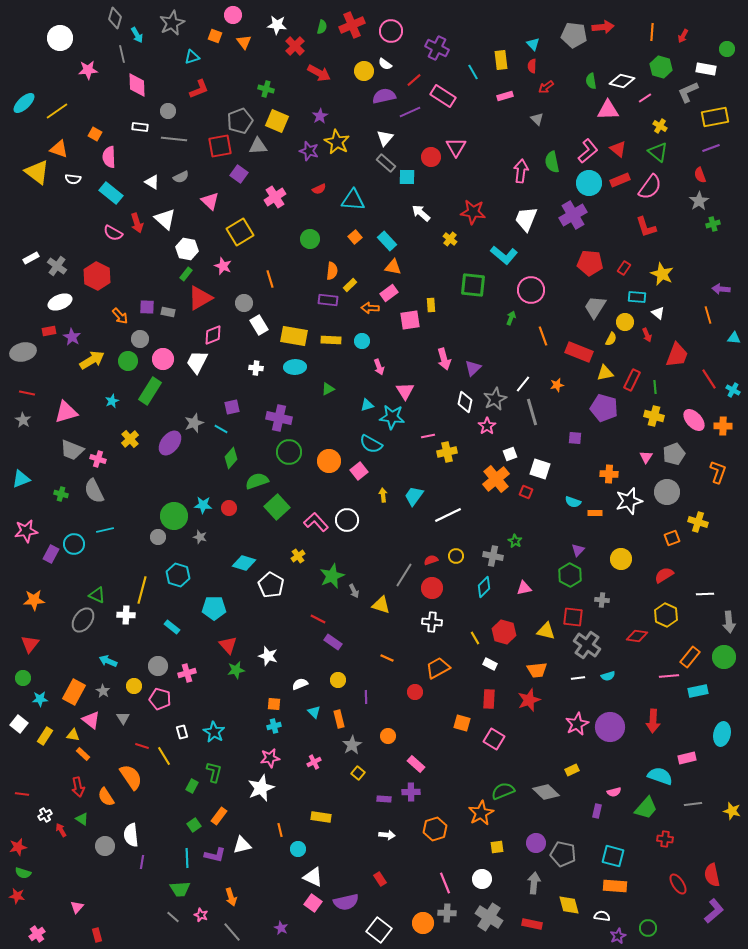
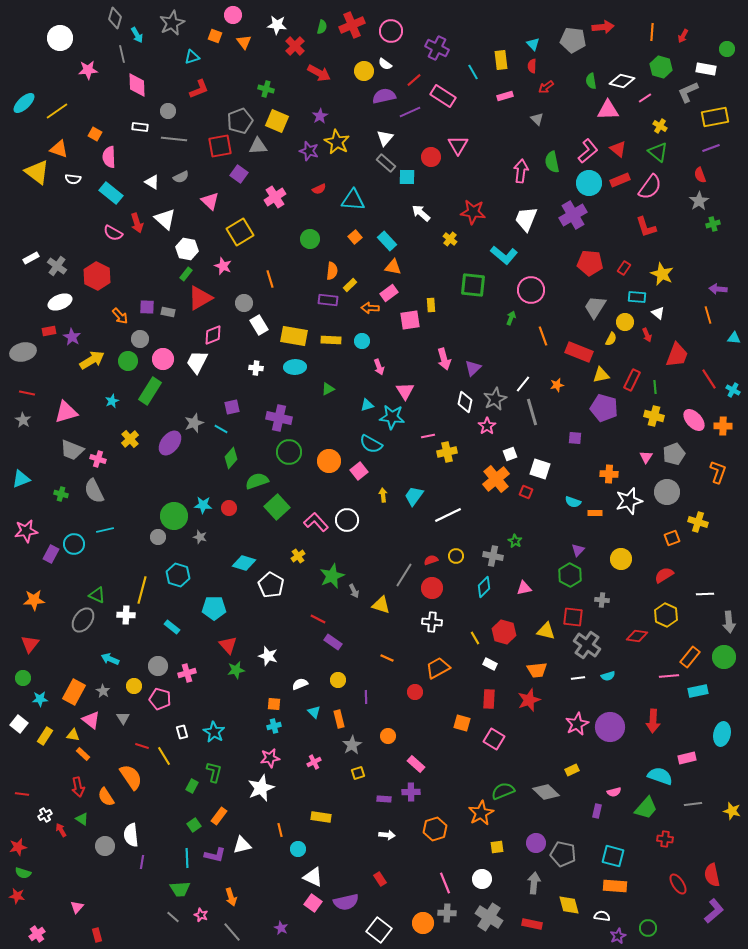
gray pentagon at (574, 35): moved 1 px left, 5 px down
pink triangle at (456, 147): moved 2 px right, 2 px up
purple arrow at (721, 289): moved 3 px left
yellow triangle at (605, 373): moved 4 px left, 2 px down
cyan arrow at (108, 661): moved 2 px right, 2 px up
yellow square at (358, 773): rotated 32 degrees clockwise
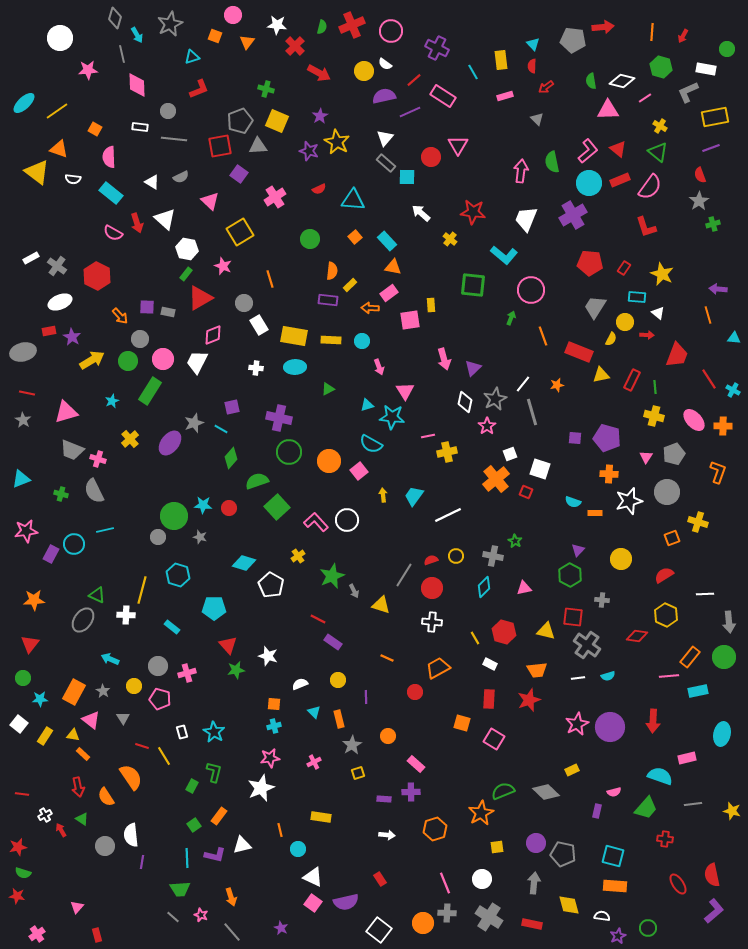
gray star at (172, 23): moved 2 px left, 1 px down
orange triangle at (244, 42): moved 3 px right; rotated 14 degrees clockwise
orange square at (95, 134): moved 5 px up
red arrow at (647, 335): rotated 64 degrees counterclockwise
purple pentagon at (604, 408): moved 3 px right, 30 px down
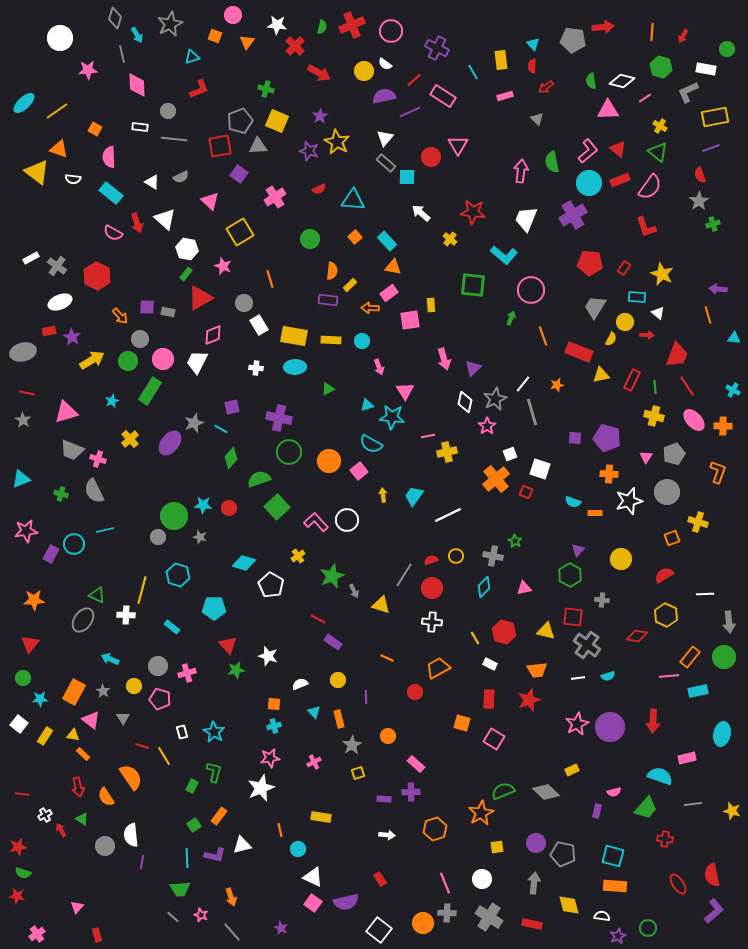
red line at (709, 379): moved 22 px left, 7 px down
green semicircle at (257, 481): moved 2 px right, 2 px up
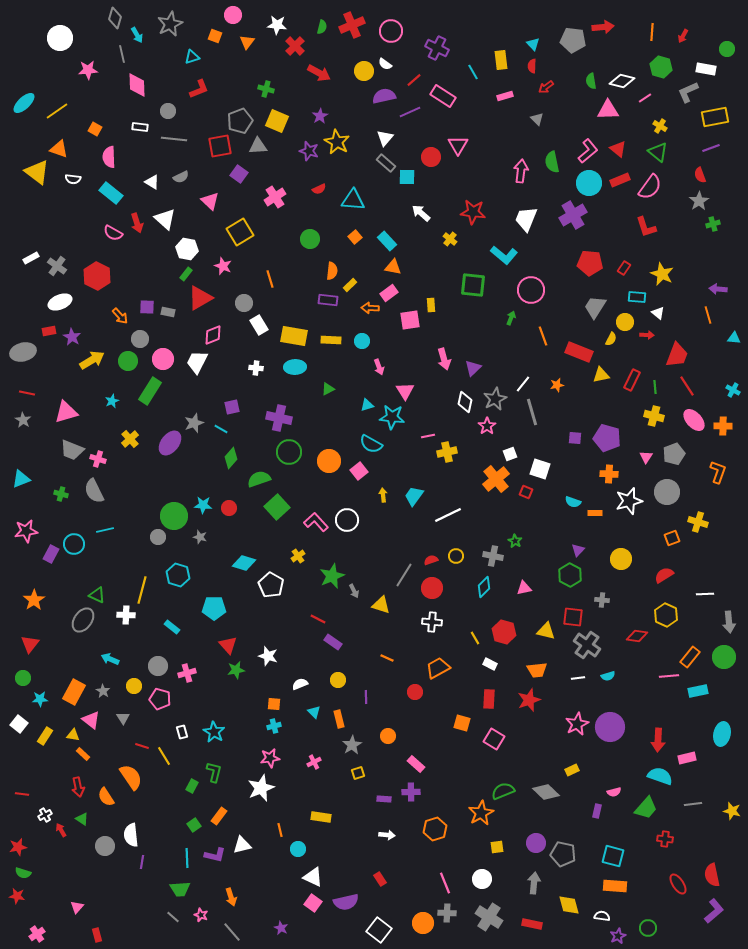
orange star at (34, 600): rotated 30 degrees counterclockwise
red arrow at (653, 721): moved 5 px right, 19 px down
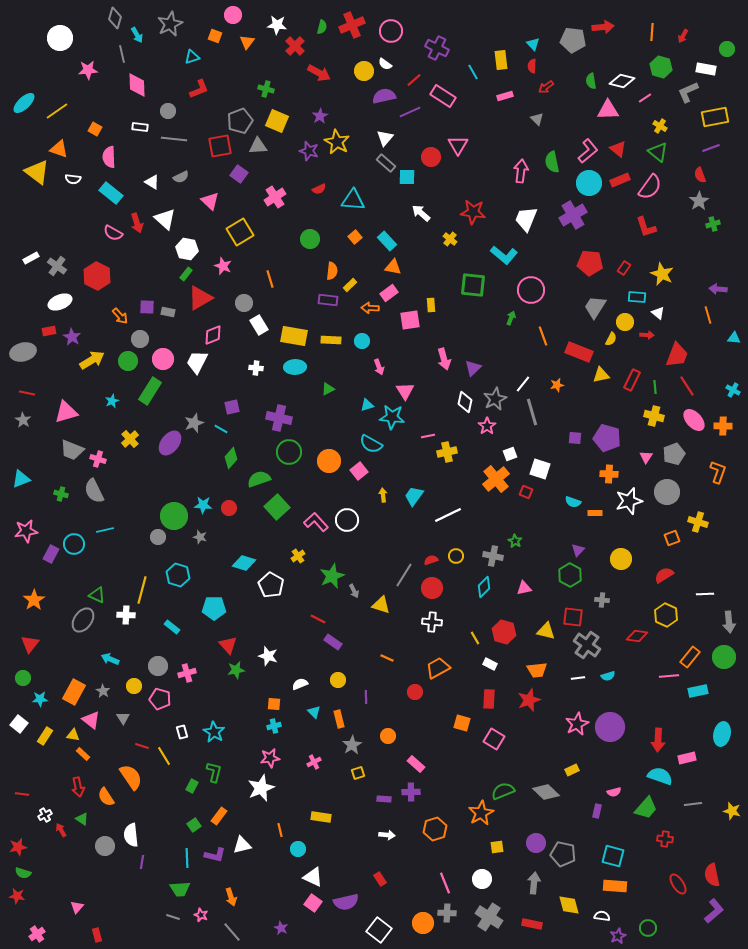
gray line at (173, 917): rotated 24 degrees counterclockwise
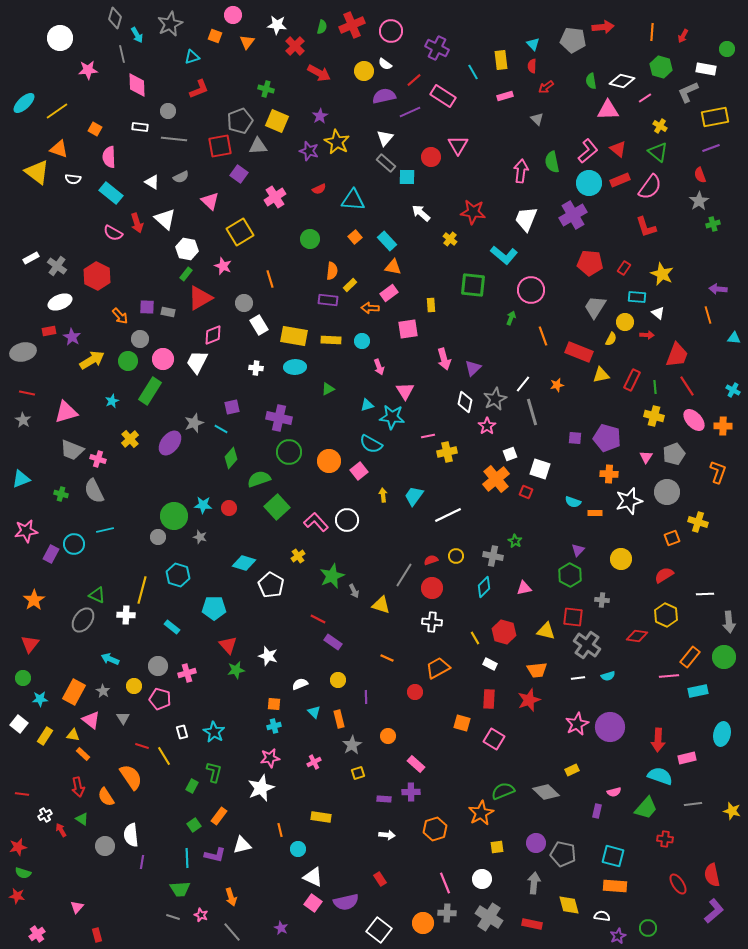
pink square at (410, 320): moved 2 px left, 9 px down
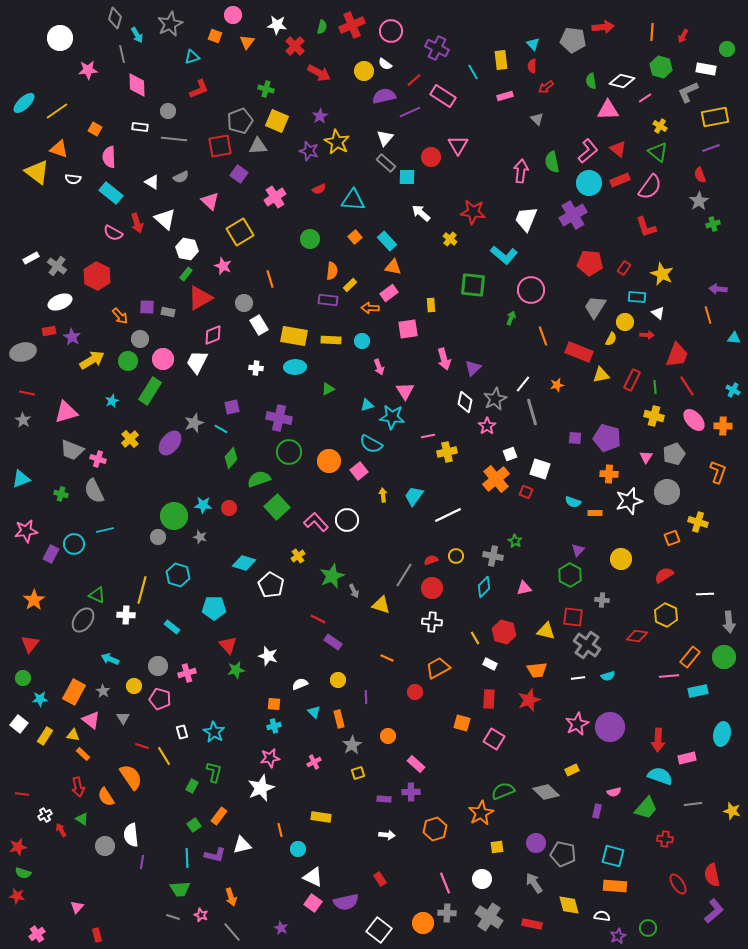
gray arrow at (534, 883): rotated 40 degrees counterclockwise
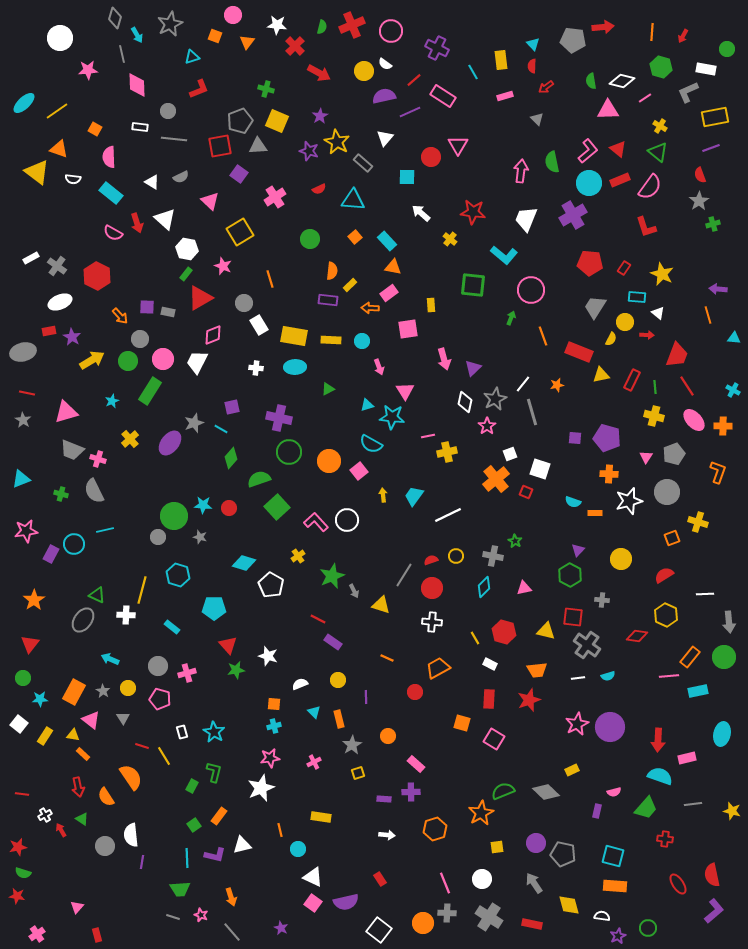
gray rectangle at (386, 163): moved 23 px left
yellow circle at (134, 686): moved 6 px left, 2 px down
